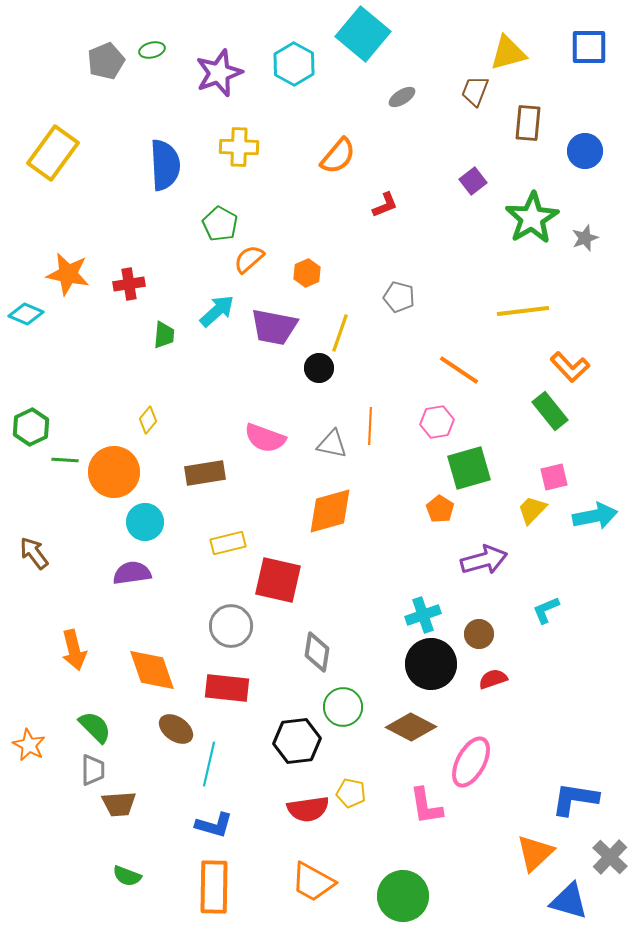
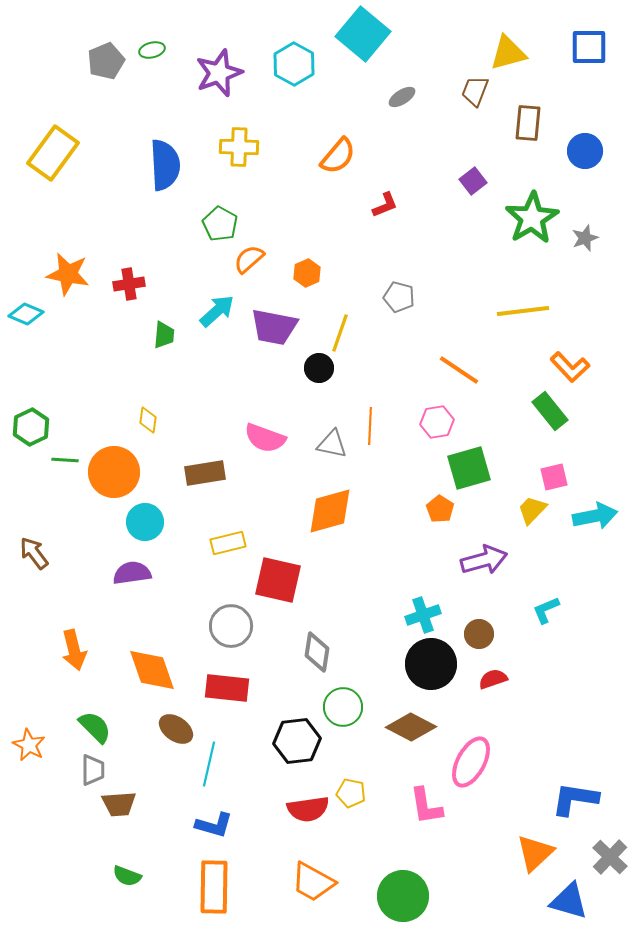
yellow diamond at (148, 420): rotated 32 degrees counterclockwise
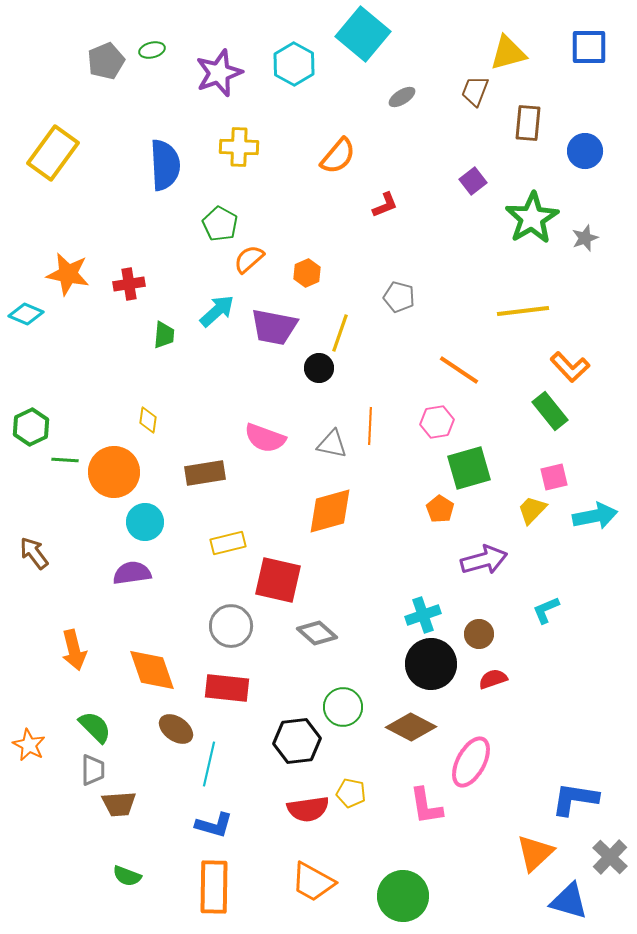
gray diamond at (317, 652): moved 19 px up; rotated 57 degrees counterclockwise
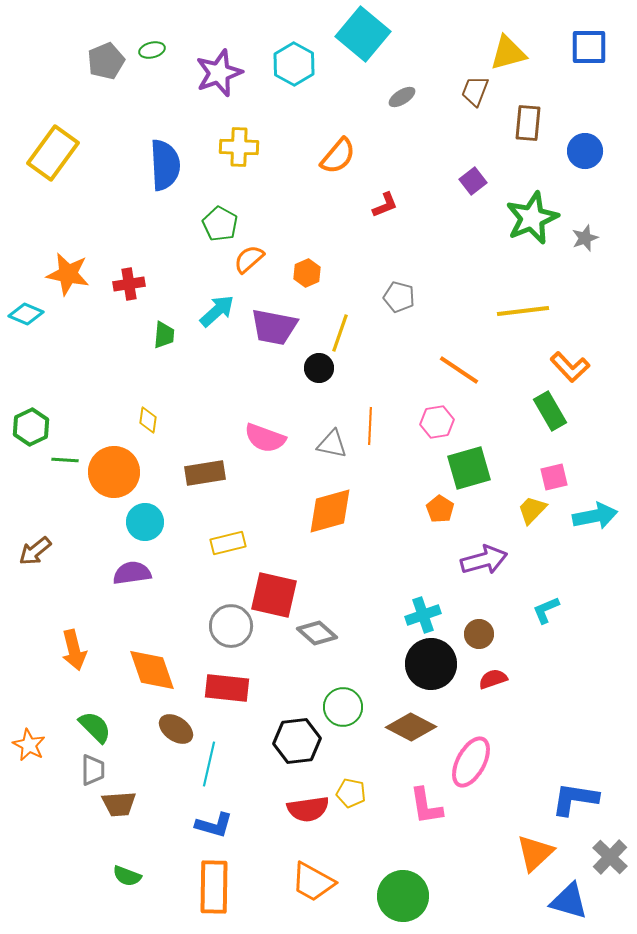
green star at (532, 218): rotated 8 degrees clockwise
green rectangle at (550, 411): rotated 9 degrees clockwise
brown arrow at (34, 553): moved 1 px right, 2 px up; rotated 92 degrees counterclockwise
red square at (278, 580): moved 4 px left, 15 px down
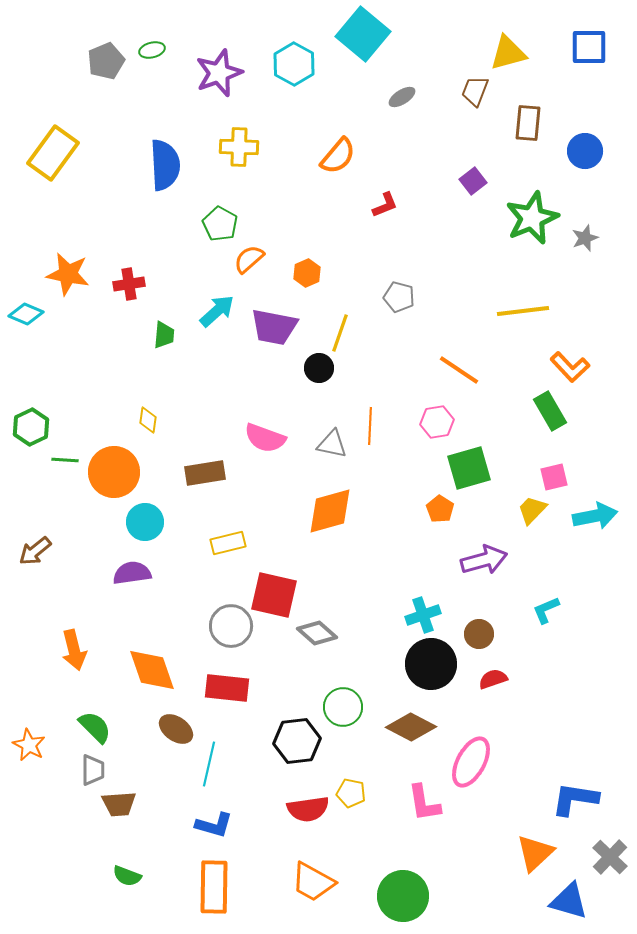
pink L-shape at (426, 806): moved 2 px left, 3 px up
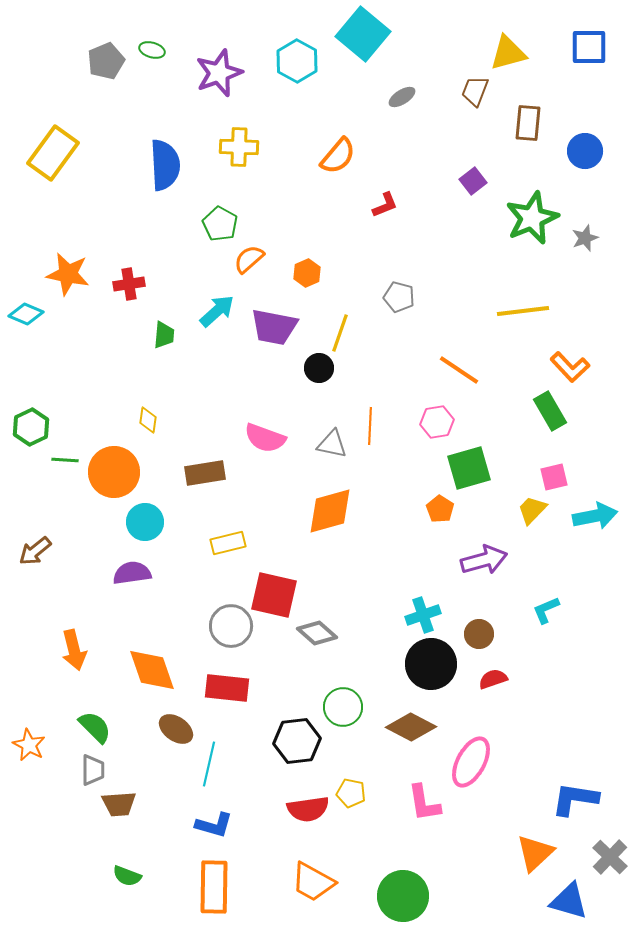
green ellipse at (152, 50): rotated 30 degrees clockwise
cyan hexagon at (294, 64): moved 3 px right, 3 px up
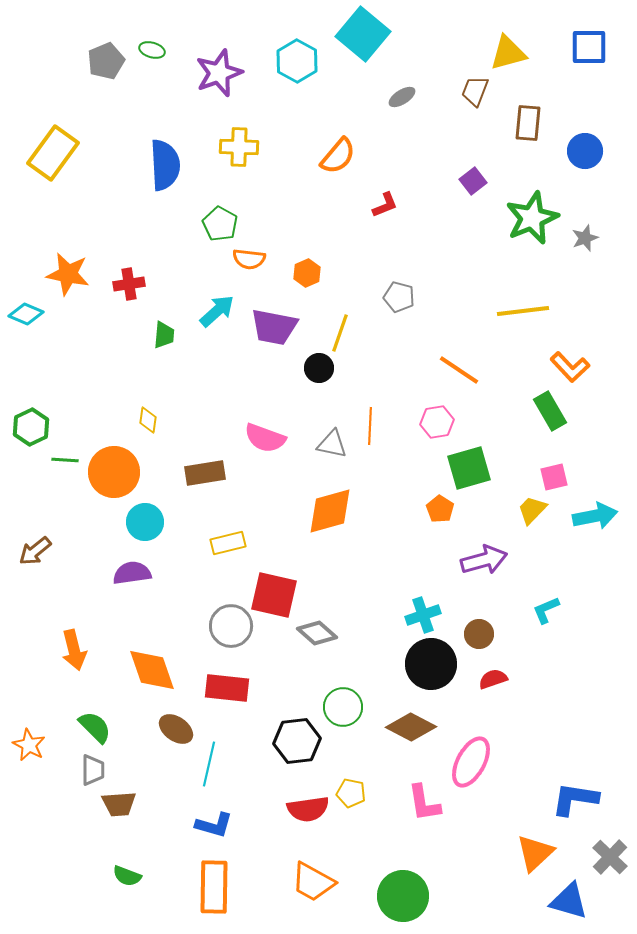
orange semicircle at (249, 259): rotated 132 degrees counterclockwise
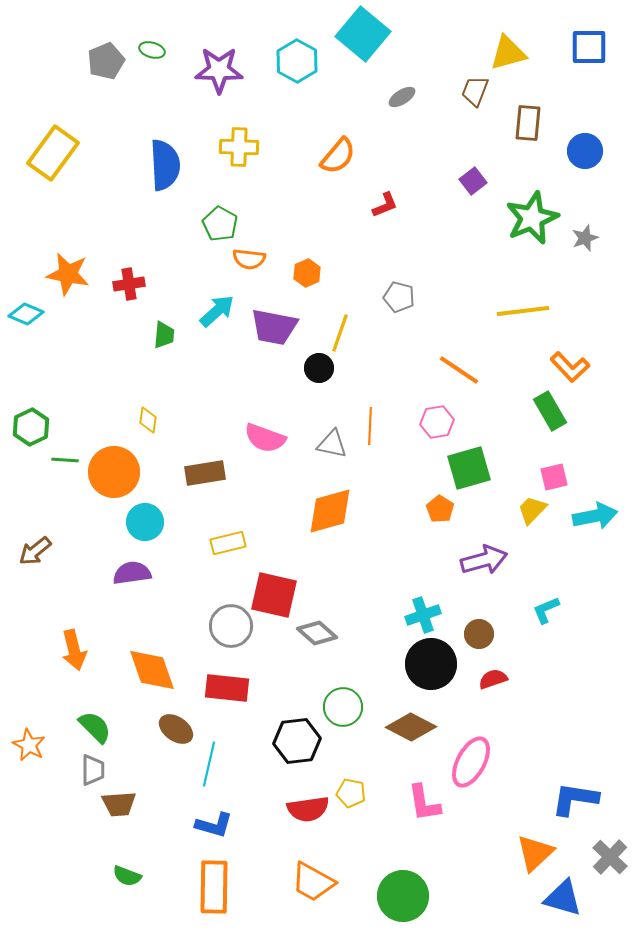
purple star at (219, 73): moved 3 px up; rotated 21 degrees clockwise
blue triangle at (569, 901): moved 6 px left, 3 px up
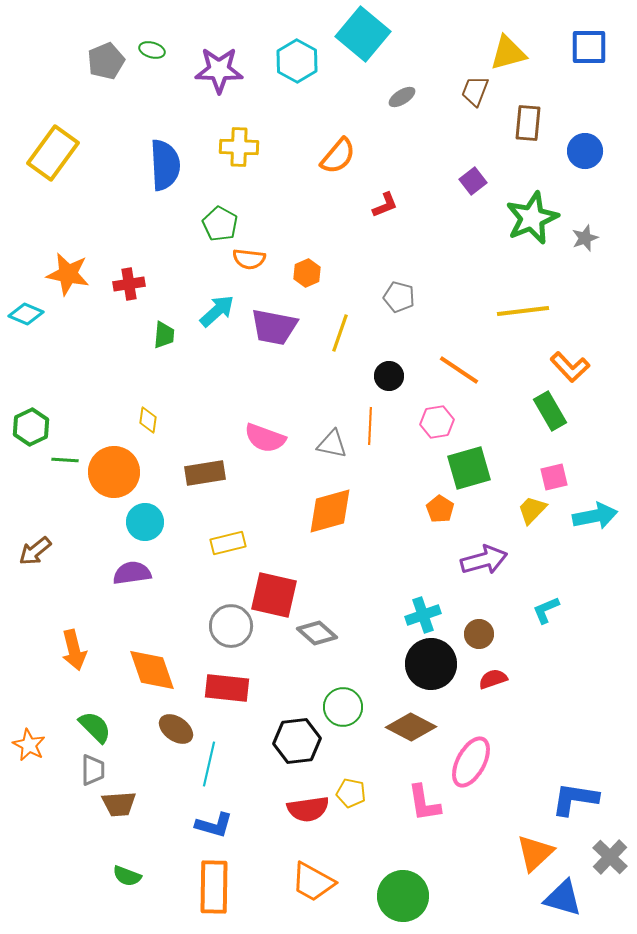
black circle at (319, 368): moved 70 px right, 8 px down
